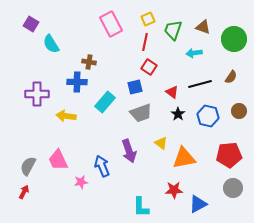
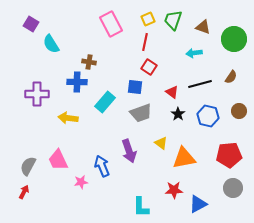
green trapezoid: moved 10 px up
blue square: rotated 21 degrees clockwise
yellow arrow: moved 2 px right, 2 px down
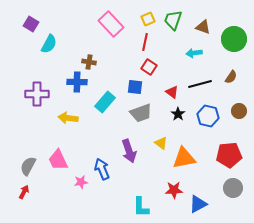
pink rectangle: rotated 15 degrees counterclockwise
cyan semicircle: moved 2 px left; rotated 120 degrees counterclockwise
blue arrow: moved 3 px down
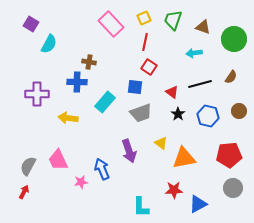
yellow square: moved 4 px left, 1 px up
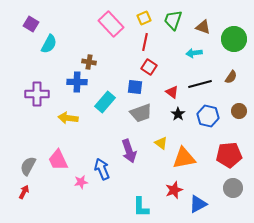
red star: rotated 18 degrees counterclockwise
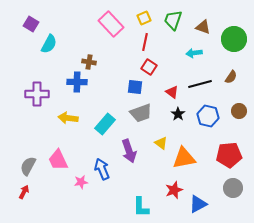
cyan rectangle: moved 22 px down
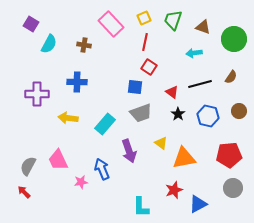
brown cross: moved 5 px left, 17 px up
red arrow: rotated 72 degrees counterclockwise
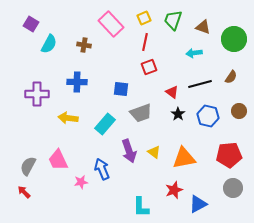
red square: rotated 35 degrees clockwise
blue square: moved 14 px left, 2 px down
yellow triangle: moved 7 px left, 9 px down
